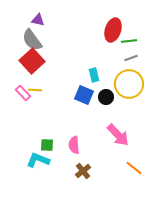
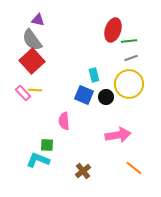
pink arrow: rotated 55 degrees counterclockwise
pink semicircle: moved 10 px left, 24 px up
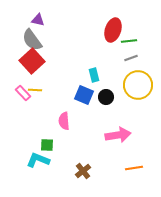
yellow circle: moved 9 px right, 1 px down
orange line: rotated 48 degrees counterclockwise
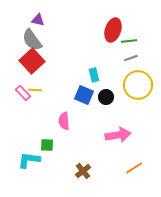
cyan L-shape: moved 9 px left; rotated 15 degrees counterclockwise
orange line: rotated 24 degrees counterclockwise
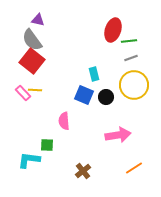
red square: rotated 10 degrees counterclockwise
cyan rectangle: moved 1 px up
yellow circle: moved 4 px left
